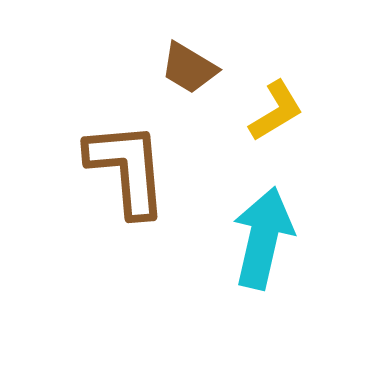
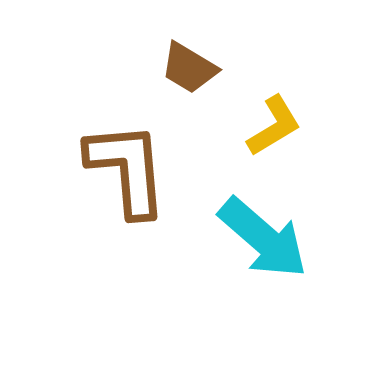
yellow L-shape: moved 2 px left, 15 px down
cyan arrow: rotated 118 degrees clockwise
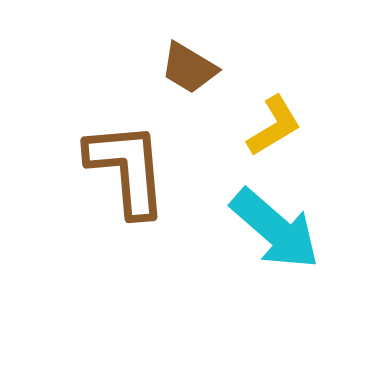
cyan arrow: moved 12 px right, 9 px up
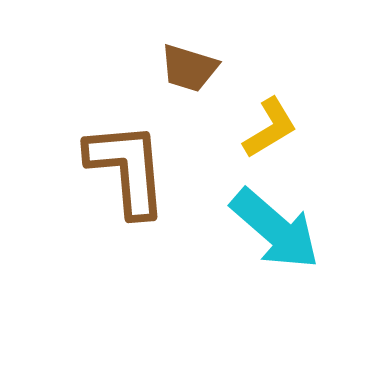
brown trapezoid: rotated 14 degrees counterclockwise
yellow L-shape: moved 4 px left, 2 px down
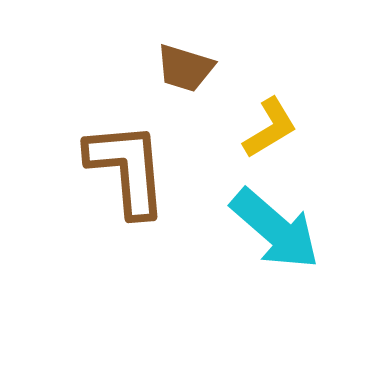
brown trapezoid: moved 4 px left
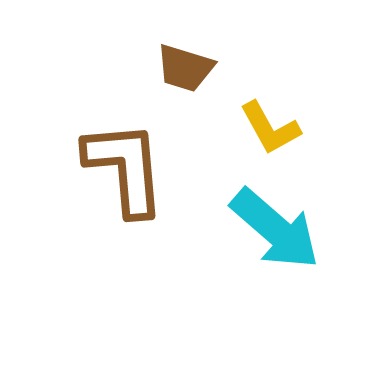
yellow L-shape: rotated 92 degrees clockwise
brown L-shape: moved 2 px left, 1 px up
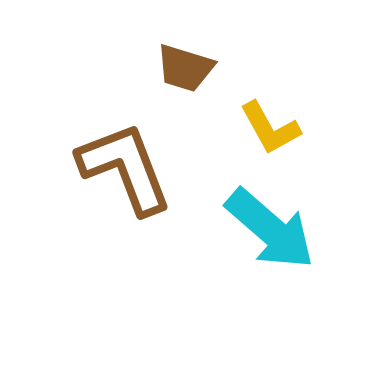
brown L-shape: rotated 16 degrees counterclockwise
cyan arrow: moved 5 px left
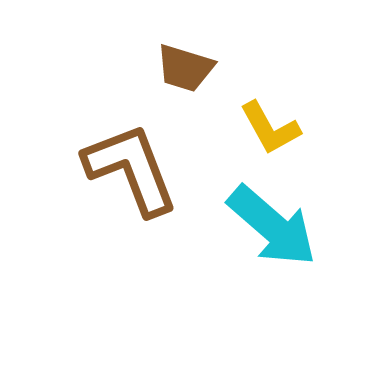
brown L-shape: moved 6 px right, 1 px down
cyan arrow: moved 2 px right, 3 px up
